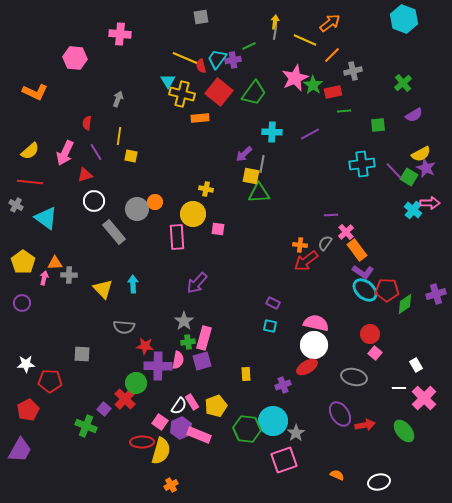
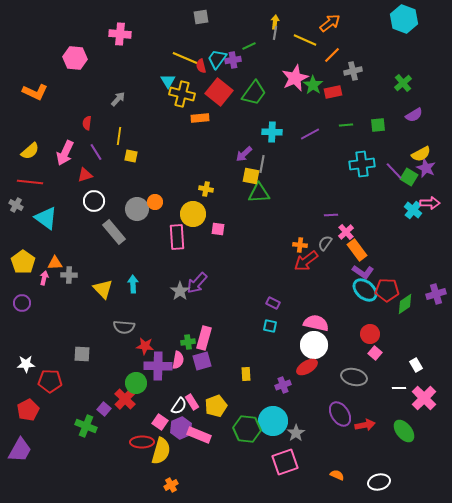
gray arrow at (118, 99): rotated 21 degrees clockwise
green line at (344, 111): moved 2 px right, 14 px down
gray star at (184, 321): moved 4 px left, 30 px up
pink square at (284, 460): moved 1 px right, 2 px down
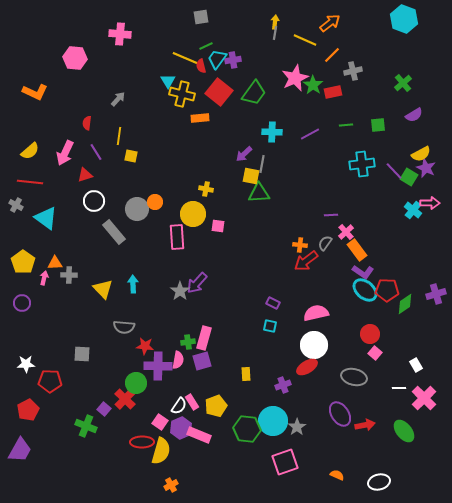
green line at (249, 46): moved 43 px left
pink square at (218, 229): moved 3 px up
pink semicircle at (316, 323): moved 10 px up; rotated 25 degrees counterclockwise
gray star at (296, 433): moved 1 px right, 6 px up
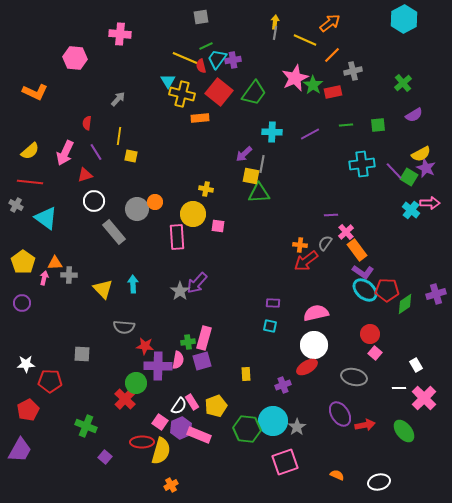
cyan hexagon at (404, 19): rotated 12 degrees clockwise
cyan cross at (413, 210): moved 2 px left
purple rectangle at (273, 303): rotated 24 degrees counterclockwise
purple square at (104, 409): moved 1 px right, 48 px down
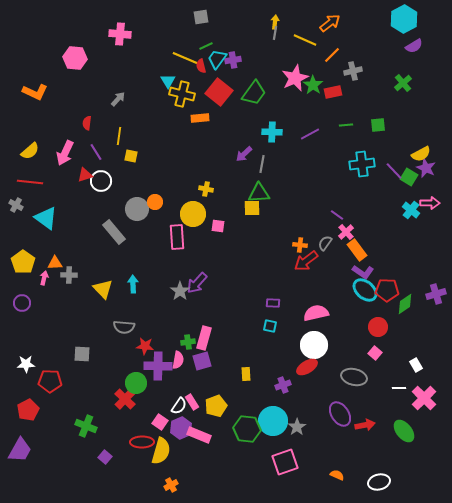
purple semicircle at (414, 115): moved 69 px up
yellow square at (251, 176): moved 1 px right, 32 px down; rotated 12 degrees counterclockwise
white circle at (94, 201): moved 7 px right, 20 px up
purple line at (331, 215): moved 6 px right; rotated 40 degrees clockwise
red circle at (370, 334): moved 8 px right, 7 px up
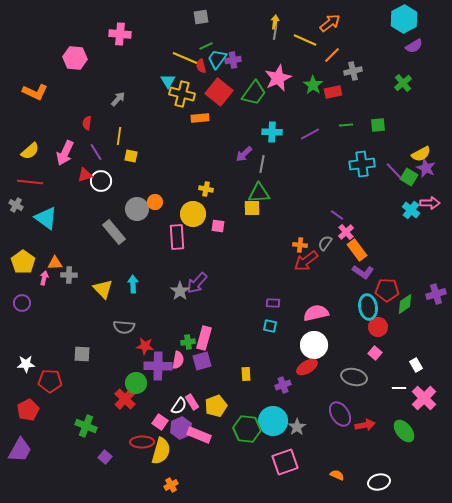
pink star at (295, 78): moved 17 px left
cyan ellipse at (365, 290): moved 3 px right, 17 px down; rotated 40 degrees clockwise
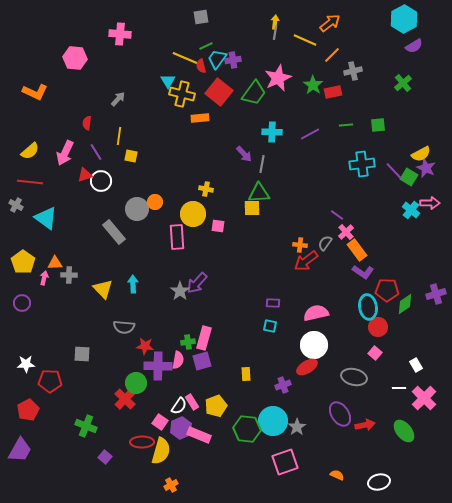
purple arrow at (244, 154): rotated 90 degrees counterclockwise
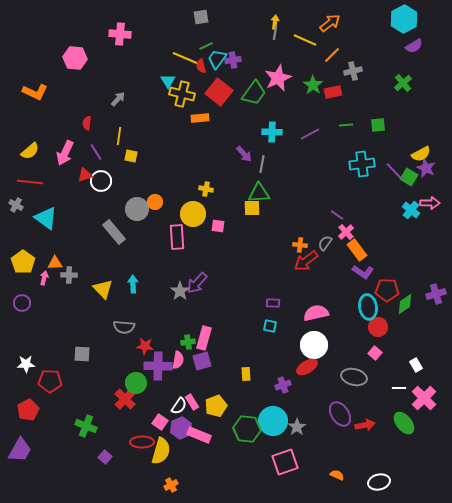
green ellipse at (404, 431): moved 8 px up
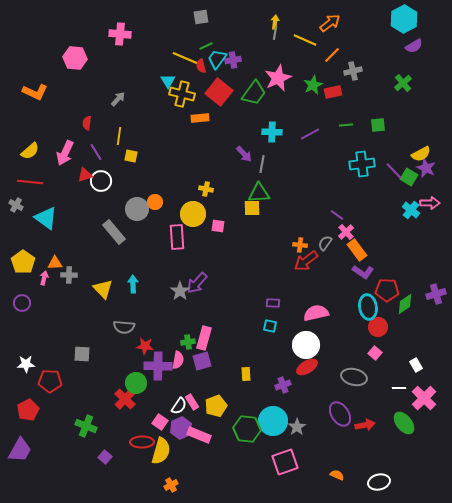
green star at (313, 85): rotated 12 degrees clockwise
white circle at (314, 345): moved 8 px left
